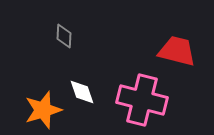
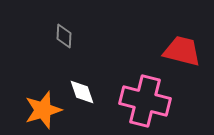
red trapezoid: moved 5 px right
pink cross: moved 3 px right, 1 px down
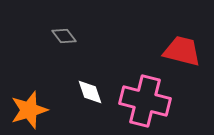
gray diamond: rotated 40 degrees counterclockwise
white diamond: moved 8 px right
orange star: moved 14 px left
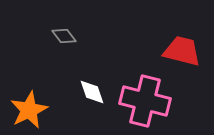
white diamond: moved 2 px right
orange star: rotated 9 degrees counterclockwise
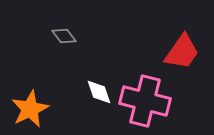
red trapezoid: moved 1 px down; rotated 111 degrees clockwise
white diamond: moved 7 px right
orange star: moved 1 px right, 1 px up
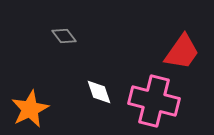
pink cross: moved 9 px right
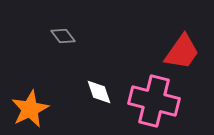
gray diamond: moved 1 px left
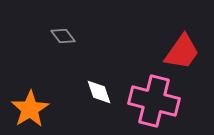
orange star: rotated 6 degrees counterclockwise
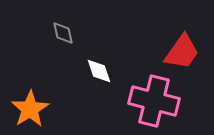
gray diamond: moved 3 px up; rotated 25 degrees clockwise
white diamond: moved 21 px up
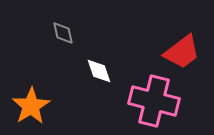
red trapezoid: rotated 18 degrees clockwise
orange star: moved 1 px right, 3 px up
